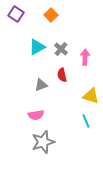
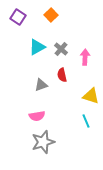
purple square: moved 2 px right, 3 px down
pink semicircle: moved 1 px right, 1 px down
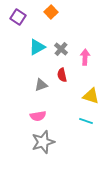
orange square: moved 3 px up
pink semicircle: moved 1 px right
cyan line: rotated 48 degrees counterclockwise
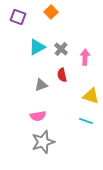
purple square: rotated 14 degrees counterclockwise
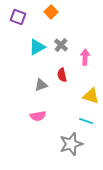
gray cross: moved 4 px up
gray star: moved 28 px right, 2 px down
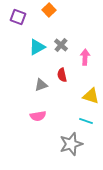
orange square: moved 2 px left, 2 px up
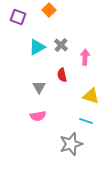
gray triangle: moved 2 px left, 2 px down; rotated 40 degrees counterclockwise
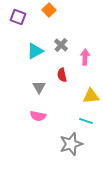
cyan triangle: moved 2 px left, 4 px down
yellow triangle: rotated 24 degrees counterclockwise
pink semicircle: rotated 21 degrees clockwise
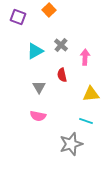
yellow triangle: moved 2 px up
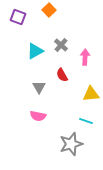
red semicircle: rotated 16 degrees counterclockwise
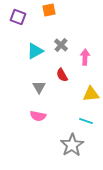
orange square: rotated 32 degrees clockwise
gray star: moved 1 px right, 1 px down; rotated 15 degrees counterclockwise
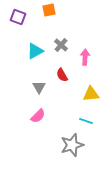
pink semicircle: rotated 56 degrees counterclockwise
gray star: rotated 15 degrees clockwise
